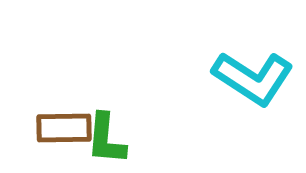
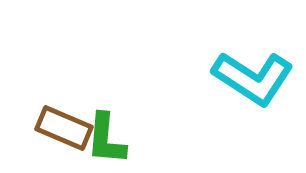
brown rectangle: rotated 24 degrees clockwise
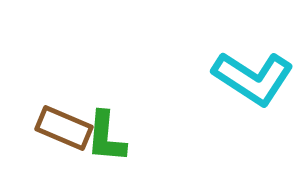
green L-shape: moved 2 px up
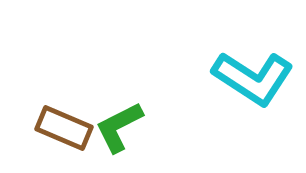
green L-shape: moved 13 px right, 10 px up; rotated 58 degrees clockwise
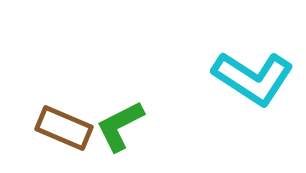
green L-shape: moved 1 px right, 1 px up
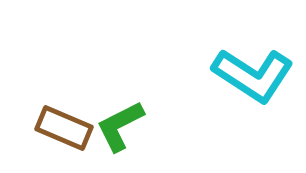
cyan L-shape: moved 3 px up
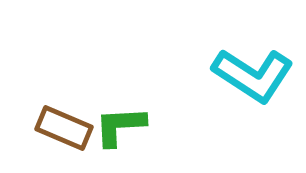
green L-shape: rotated 24 degrees clockwise
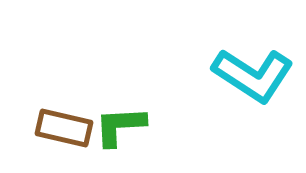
brown rectangle: rotated 10 degrees counterclockwise
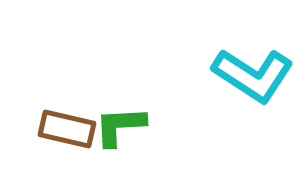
brown rectangle: moved 3 px right, 1 px down
